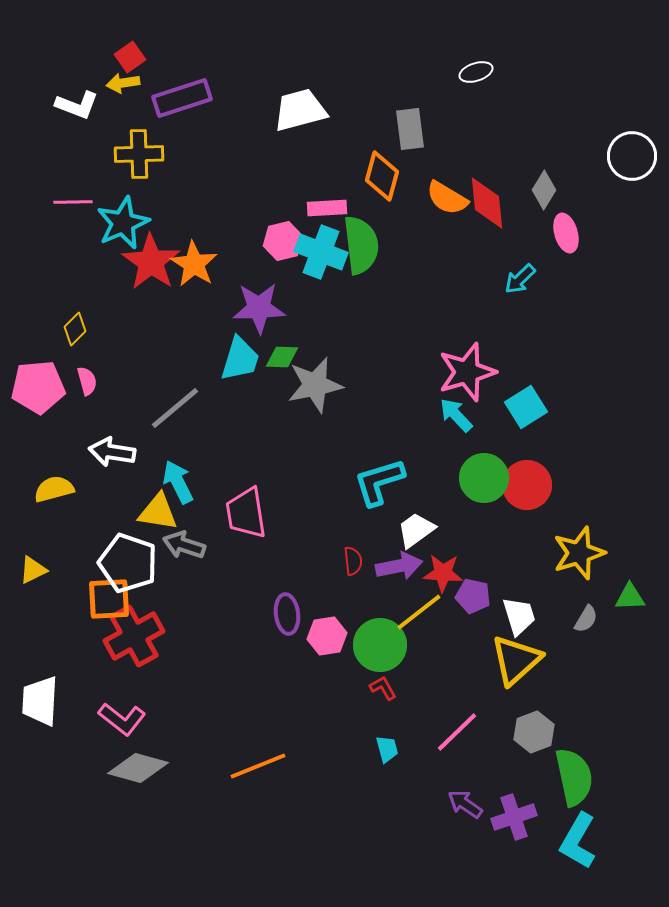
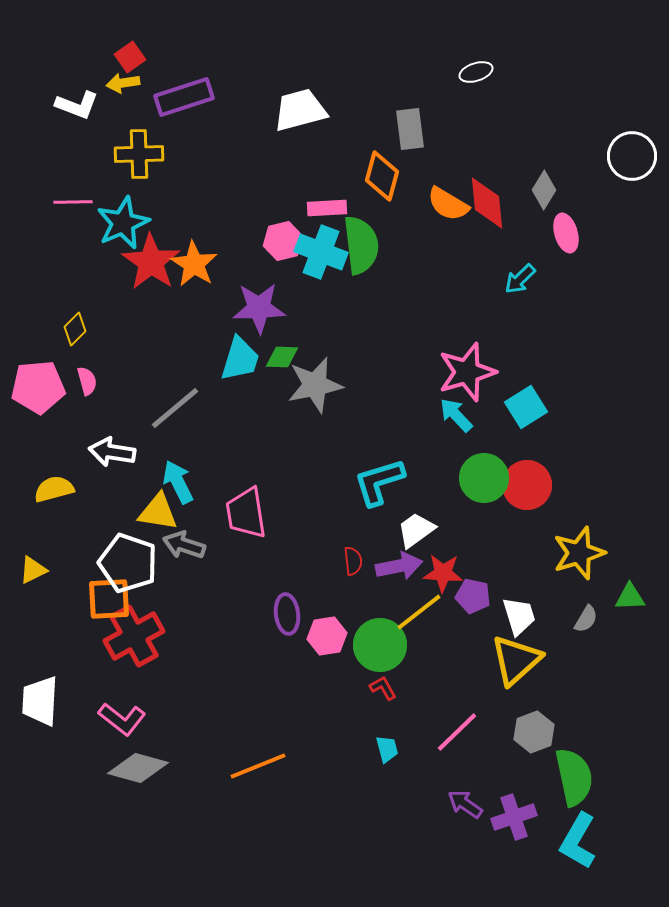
purple rectangle at (182, 98): moved 2 px right, 1 px up
orange semicircle at (447, 198): moved 1 px right, 6 px down
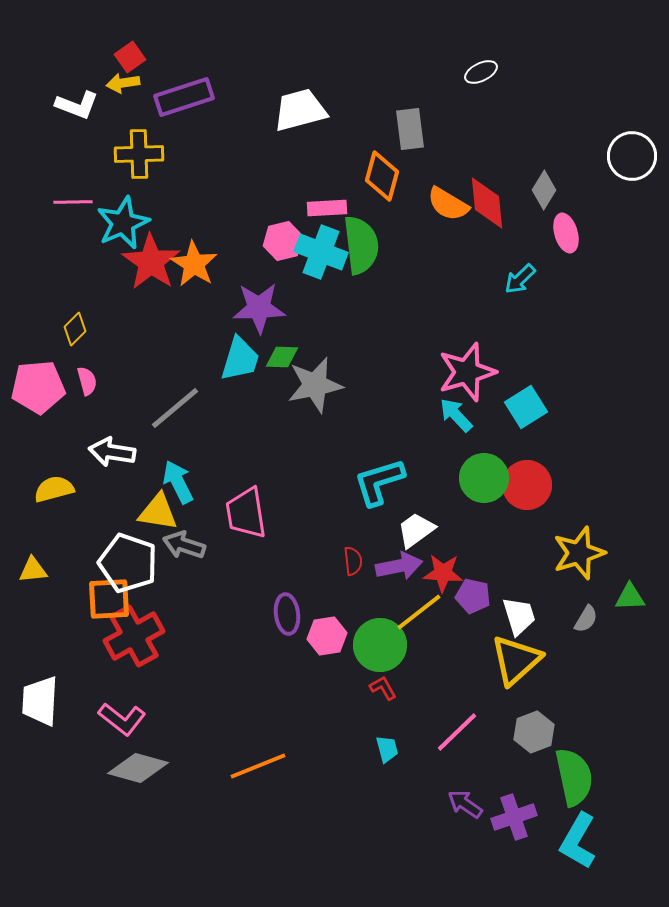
white ellipse at (476, 72): moved 5 px right; rotated 8 degrees counterclockwise
yellow triangle at (33, 570): rotated 20 degrees clockwise
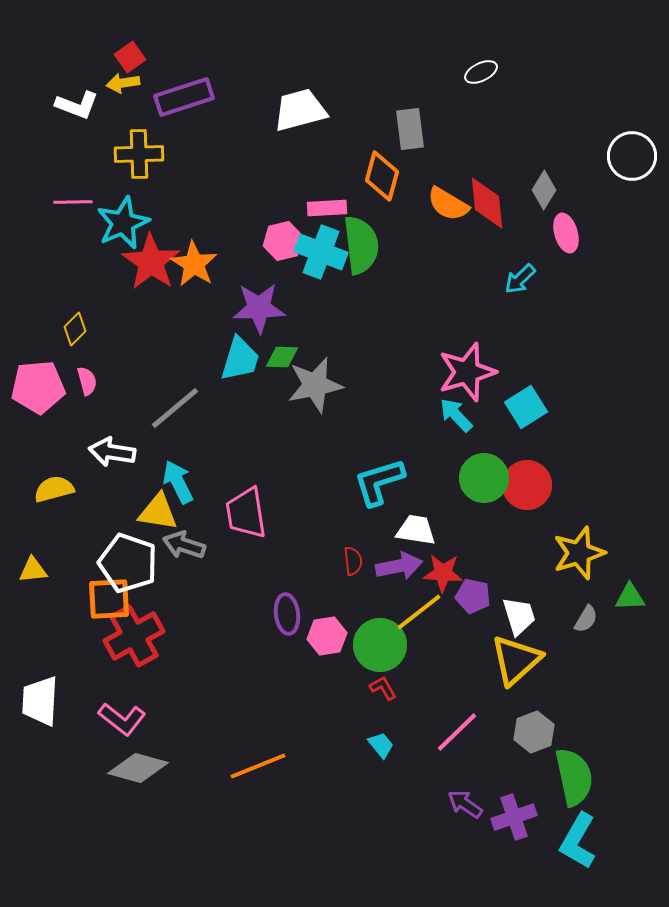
white trapezoid at (416, 530): rotated 45 degrees clockwise
cyan trapezoid at (387, 749): moved 6 px left, 4 px up; rotated 24 degrees counterclockwise
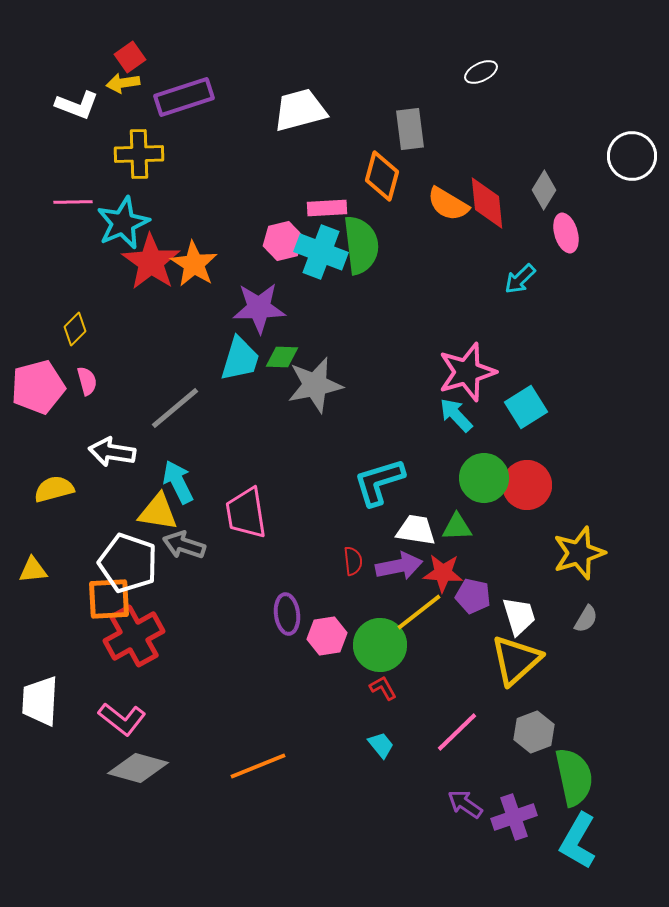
pink pentagon at (38, 387): rotated 10 degrees counterclockwise
green triangle at (630, 597): moved 173 px left, 70 px up
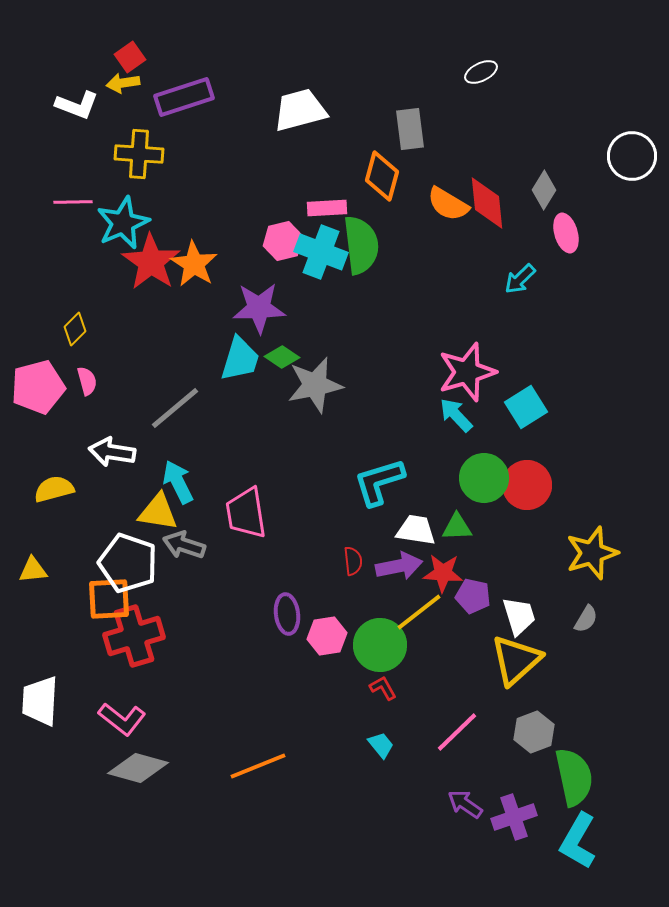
yellow cross at (139, 154): rotated 6 degrees clockwise
green diamond at (282, 357): rotated 32 degrees clockwise
yellow star at (579, 553): moved 13 px right
red cross at (134, 636): rotated 12 degrees clockwise
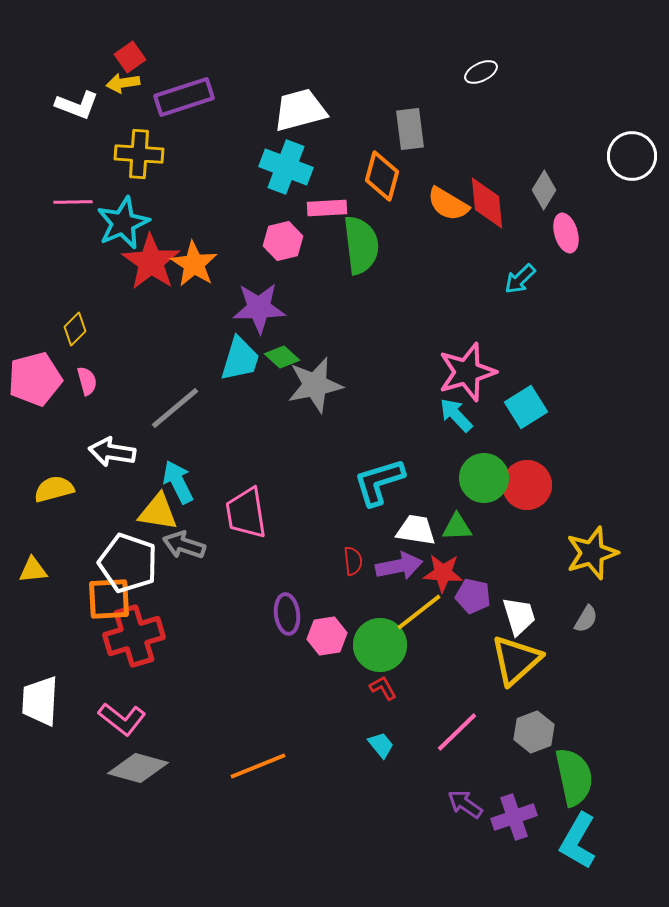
cyan cross at (321, 252): moved 35 px left, 85 px up
green diamond at (282, 357): rotated 8 degrees clockwise
pink pentagon at (38, 387): moved 3 px left, 8 px up
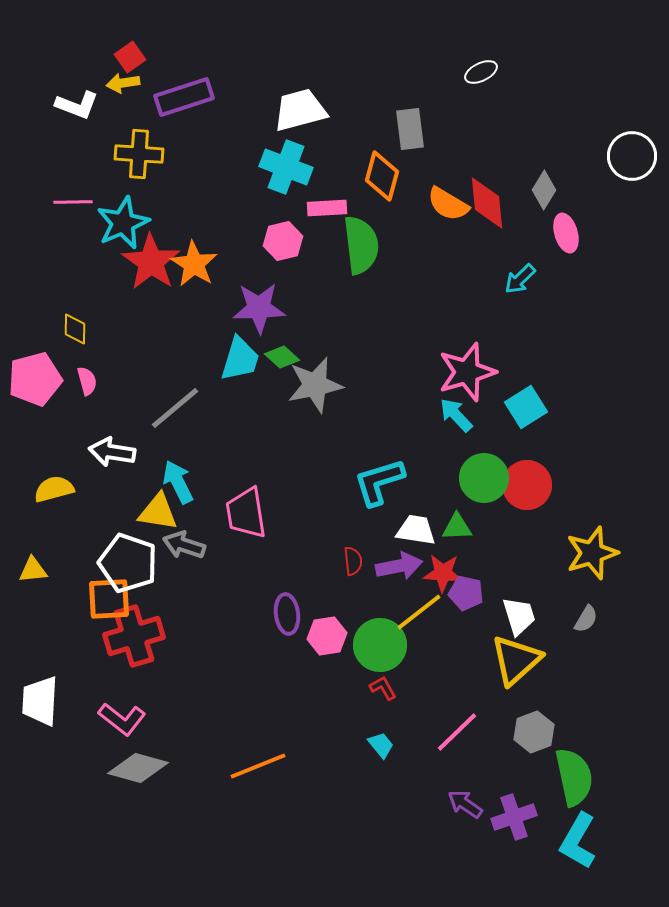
yellow diamond at (75, 329): rotated 44 degrees counterclockwise
purple pentagon at (473, 596): moved 7 px left, 3 px up
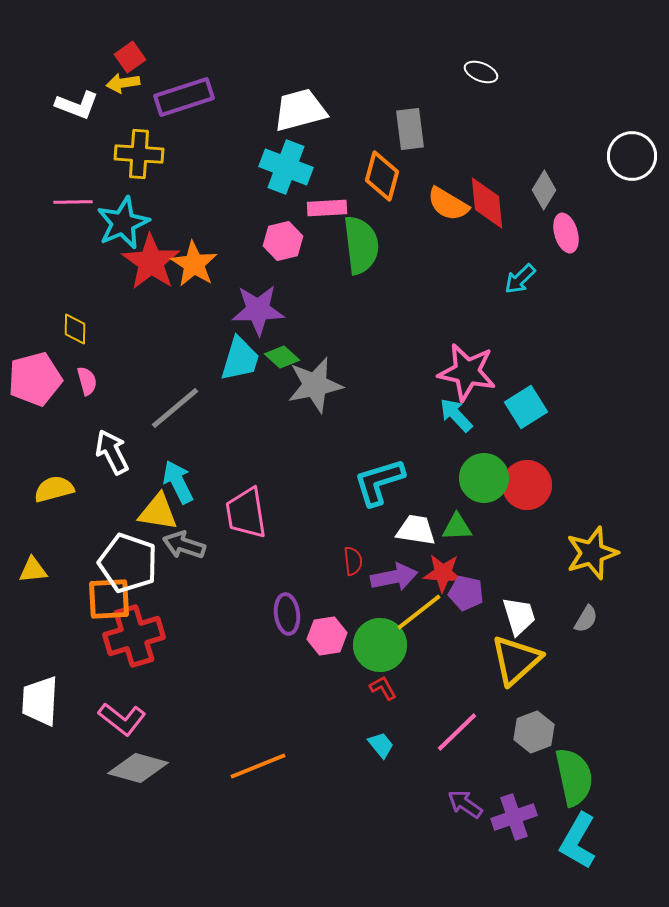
white ellipse at (481, 72): rotated 48 degrees clockwise
purple star at (259, 308): moved 1 px left, 2 px down
pink star at (467, 372): rotated 28 degrees clockwise
white arrow at (112, 452): rotated 54 degrees clockwise
purple arrow at (399, 566): moved 5 px left, 11 px down
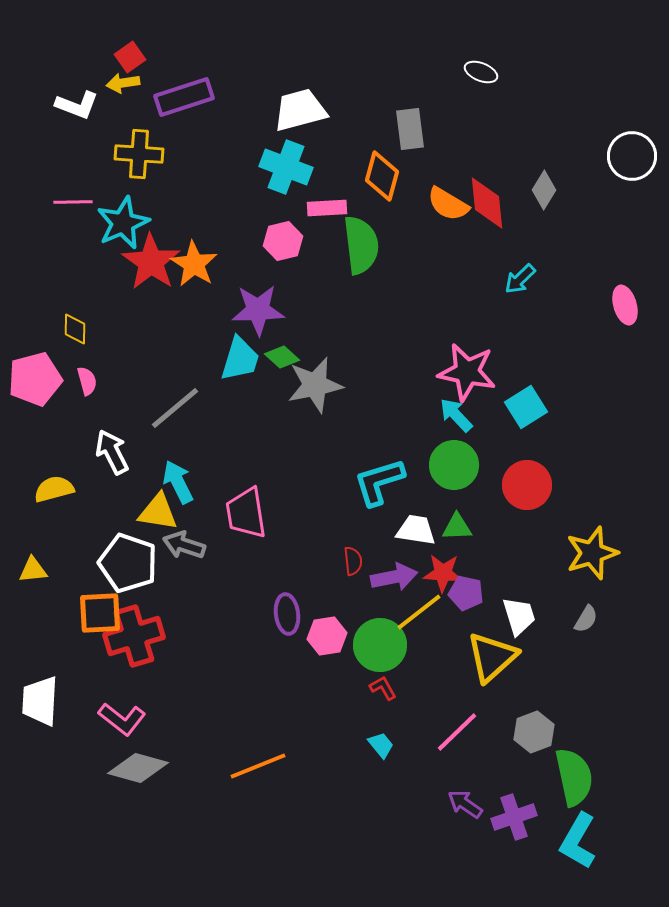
pink ellipse at (566, 233): moved 59 px right, 72 px down
green circle at (484, 478): moved 30 px left, 13 px up
orange square at (109, 599): moved 9 px left, 14 px down
yellow triangle at (516, 660): moved 24 px left, 3 px up
